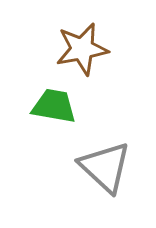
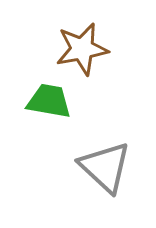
green trapezoid: moved 5 px left, 5 px up
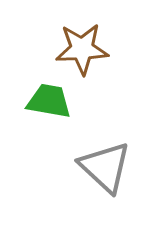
brown star: rotated 8 degrees clockwise
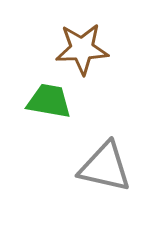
gray triangle: rotated 30 degrees counterclockwise
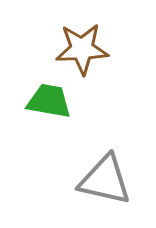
gray triangle: moved 13 px down
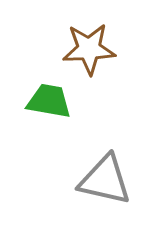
brown star: moved 7 px right
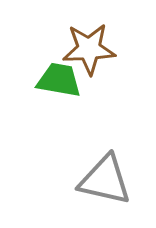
green trapezoid: moved 10 px right, 21 px up
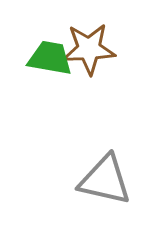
green trapezoid: moved 9 px left, 22 px up
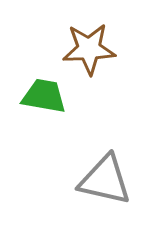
green trapezoid: moved 6 px left, 38 px down
